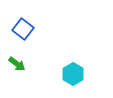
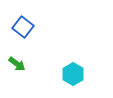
blue square: moved 2 px up
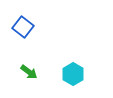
green arrow: moved 12 px right, 8 px down
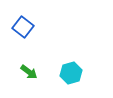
cyan hexagon: moved 2 px left, 1 px up; rotated 15 degrees clockwise
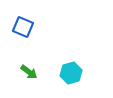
blue square: rotated 15 degrees counterclockwise
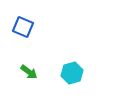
cyan hexagon: moved 1 px right
